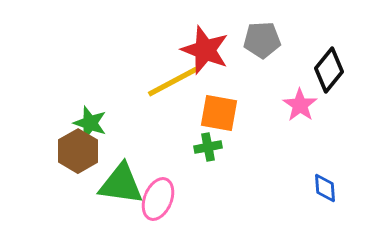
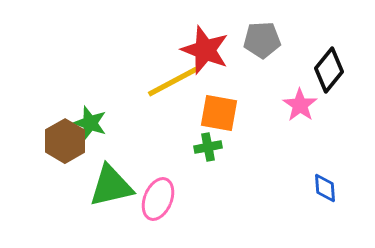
brown hexagon: moved 13 px left, 10 px up
green triangle: moved 10 px left, 2 px down; rotated 21 degrees counterclockwise
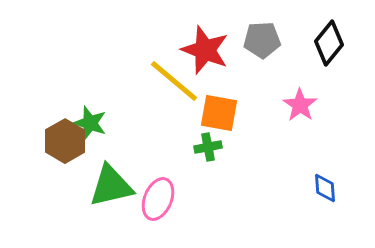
black diamond: moved 27 px up
yellow line: rotated 68 degrees clockwise
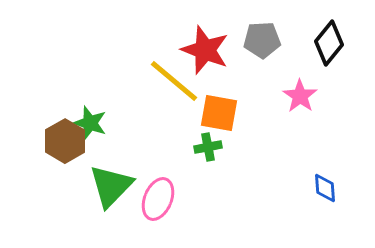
pink star: moved 9 px up
green triangle: rotated 33 degrees counterclockwise
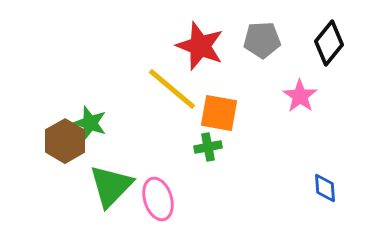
red star: moved 5 px left, 4 px up
yellow line: moved 2 px left, 8 px down
pink ellipse: rotated 39 degrees counterclockwise
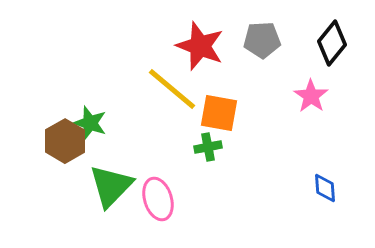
black diamond: moved 3 px right
pink star: moved 11 px right
